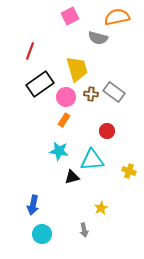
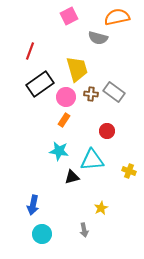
pink square: moved 1 px left
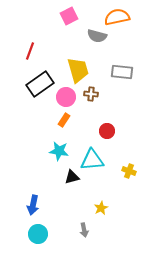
gray semicircle: moved 1 px left, 2 px up
yellow trapezoid: moved 1 px right, 1 px down
gray rectangle: moved 8 px right, 20 px up; rotated 30 degrees counterclockwise
cyan circle: moved 4 px left
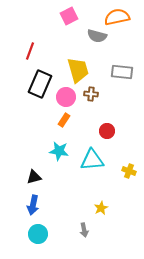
black rectangle: rotated 32 degrees counterclockwise
black triangle: moved 38 px left
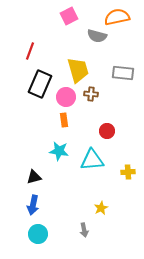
gray rectangle: moved 1 px right, 1 px down
orange rectangle: rotated 40 degrees counterclockwise
yellow cross: moved 1 px left, 1 px down; rotated 24 degrees counterclockwise
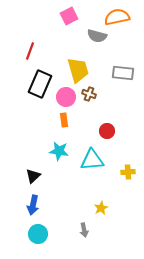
brown cross: moved 2 px left; rotated 16 degrees clockwise
black triangle: moved 1 px left, 1 px up; rotated 28 degrees counterclockwise
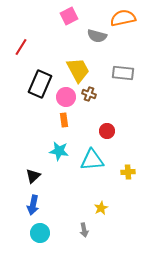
orange semicircle: moved 6 px right, 1 px down
red line: moved 9 px left, 4 px up; rotated 12 degrees clockwise
yellow trapezoid: rotated 12 degrees counterclockwise
cyan circle: moved 2 px right, 1 px up
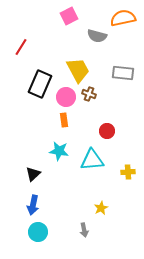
black triangle: moved 2 px up
cyan circle: moved 2 px left, 1 px up
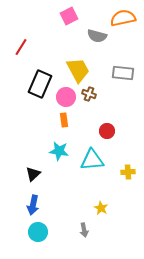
yellow star: rotated 16 degrees counterclockwise
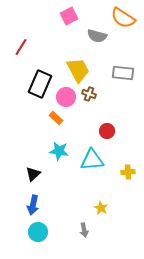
orange semicircle: rotated 135 degrees counterclockwise
orange rectangle: moved 8 px left, 2 px up; rotated 40 degrees counterclockwise
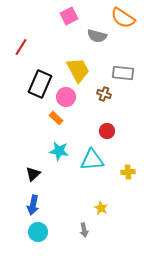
brown cross: moved 15 px right
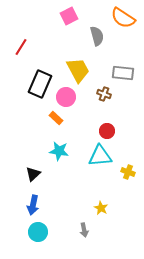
gray semicircle: rotated 120 degrees counterclockwise
cyan triangle: moved 8 px right, 4 px up
yellow cross: rotated 24 degrees clockwise
